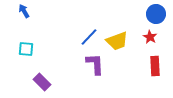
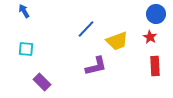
blue line: moved 3 px left, 8 px up
purple L-shape: moved 1 px right, 2 px down; rotated 80 degrees clockwise
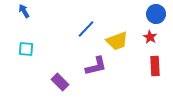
purple rectangle: moved 18 px right
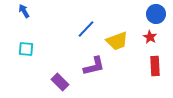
purple L-shape: moved 2 px left
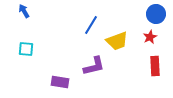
blue line: moved 5 px right, 4 px up; rotated 12 degrees counterclockwise
red star: rotated 16 degrees clockwise
purple rectangle: rotated 36 degrees counterclockwise
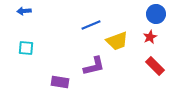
blue arrow: rotated 64 degrees counterclockwise
blue line: rotated 36 degrees clockwise
cyan square: moved 1 px up
red rectangle: rotated 42 degrees counterclockwise
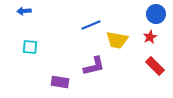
yellow trapezoid: moved 1 px up; rotated 30 degrees clockwise
cyan square: moved 4 px right, 1 px up
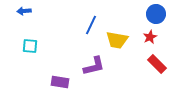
blue line: rotated 42 degrees counterclockwise
cyan square: moved 1 px up
red rectangle: moved 2 px right, 2 px up
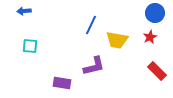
blue circle: moved 1 px left, 1 px up
red rectangle: moved 7 px down
purple rectangle: moved 2 px right, 1 px down
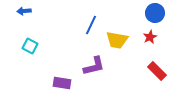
cyan square: rotated 21 degrees clockwise
